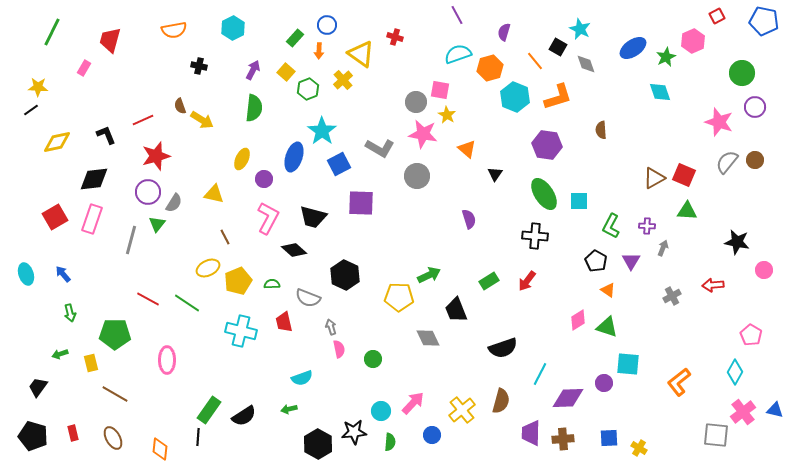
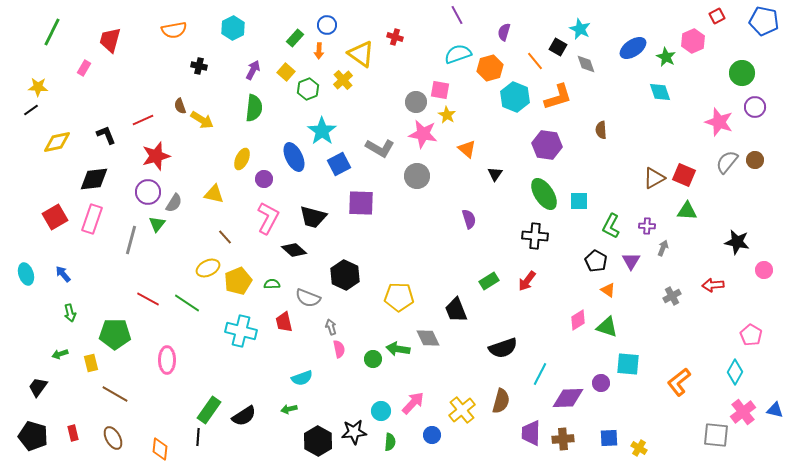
green star at (666, 57): rotated 18 degrees counterclockwise
blue ellipse at (294, 157): rotated 44 degrees counterclockwise
brown line at (225, 237): rotated 14 degrees counterclockwise
green arrow at (429, 275): moved 31 px left, 74 px down; rotated 145 degrees counterclockwise
purple circle at (604, 383): moved 3 px left
black hexagon at (318, 444): moved 3 px up
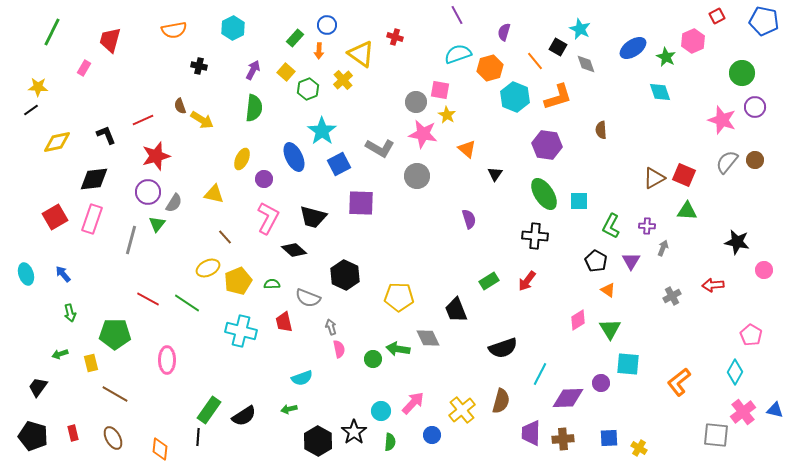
pink star at (719, 122): moved 3 px right, 2 px up
green triangle at (607, 327): moved 3 px right, 2 px down; rotated 40 degrees clockwise
black star at (354, 432): rotated 30 degrees counterclockwise
